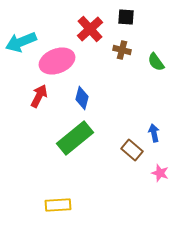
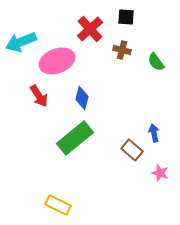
red arrow: rotated 120 degrees clockwise
yellow rectangle: rotated 30 degrees clockwise
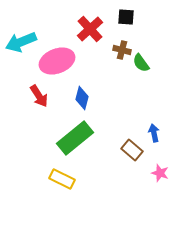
green semicircle: moved 15 px left, 1 px down
yellow rectangle: moved 4 px right, 26 px up
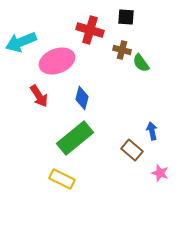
red cross: moved 1 px down; rotated 32 degrees counterclockwise
blue arrow: moved 2 px left, 2 px up
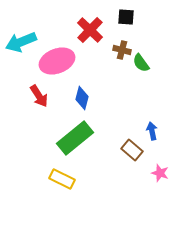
red cross: rotated 28 degrees clockwise
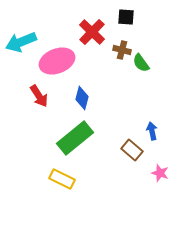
red cross: moved 2 px right, 2 px down
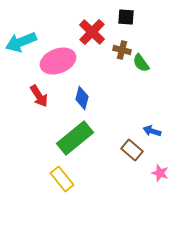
pink ellipse: moved 1 px right
blue arrow: rotated 60 degrees counterclockwise
yellow rectangle: rotated 25 degrees clockwise
